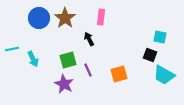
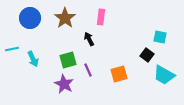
blue circle: moved 9 px left
black square: moved 3 px left; rotated 16 degrees clockwise
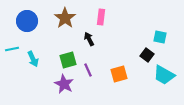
blue circle: moved 3 px left, 3 px down
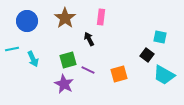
purple line: rotated 40 degrees counterclockwise
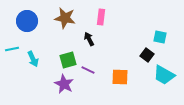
brown star: rotated 25 degrees counterclockwise
orange square: moved 1 px right, 3 px down; rotated 18 degrees clockwise
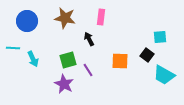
cyan square: rotated 16 degrees counterclockwise
cyan line: moved 1 px right, 1 px up; rotated 16 degrees clockwise
purple line: rotated 32 degrees clockwise
orange square: moved 16 px up
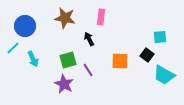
blue circle: moved 2 px left, 5 px down
cyan line: rotated 48 degrees counterclockwise
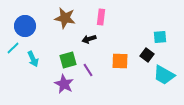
black arrow: rotated 80 degrees counterclockwise
